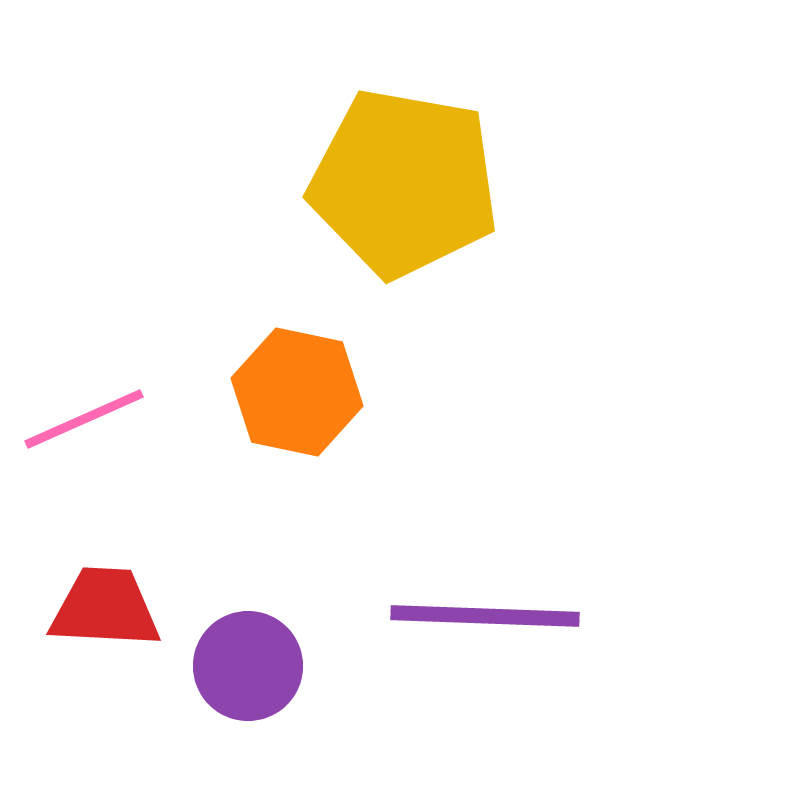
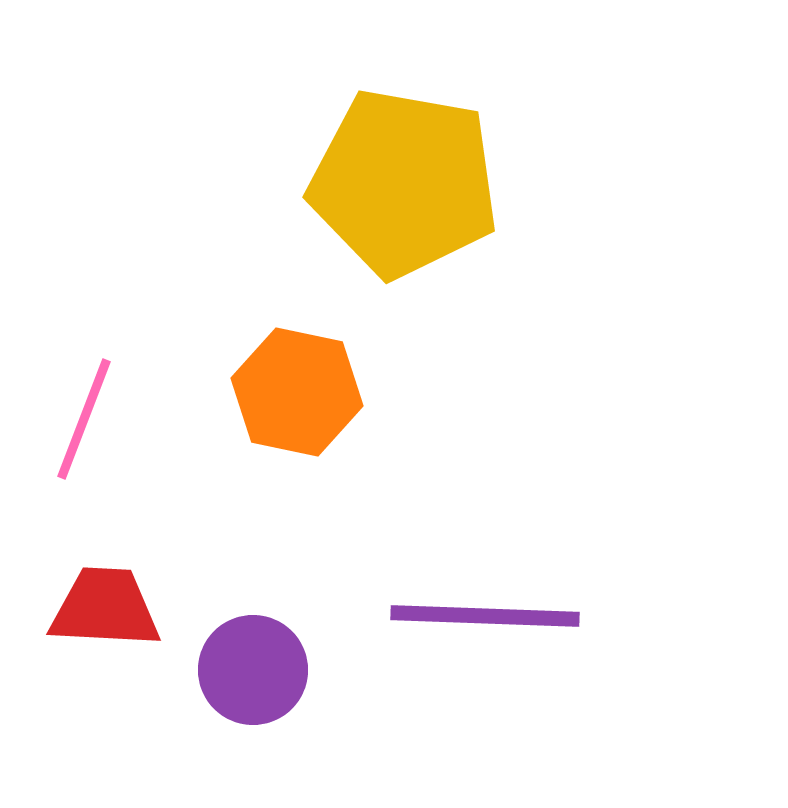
pink line: rotated 45 degrees counterclockwise
purple circle: moved 5 px right, 4 px down
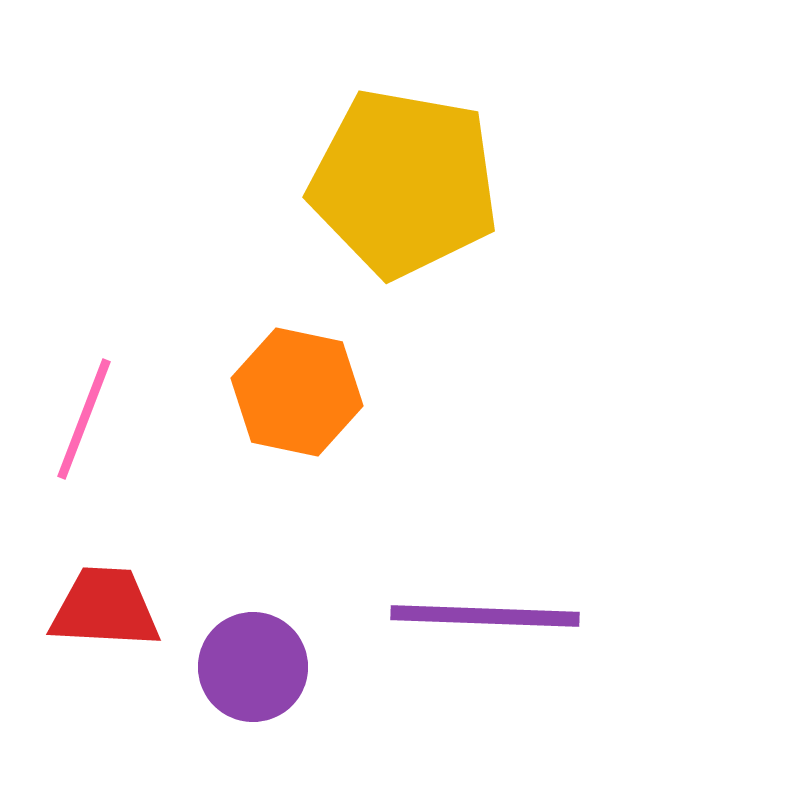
purple circle: moved 3 px up
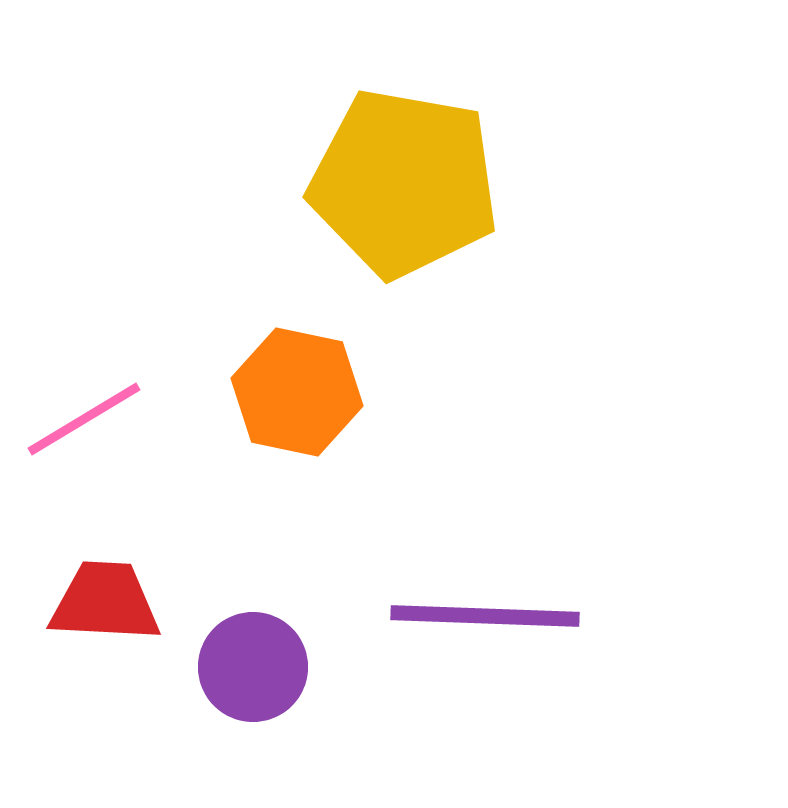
pink line: rotated 38 degrees clockwise
red trapezoid: moved 6 px up
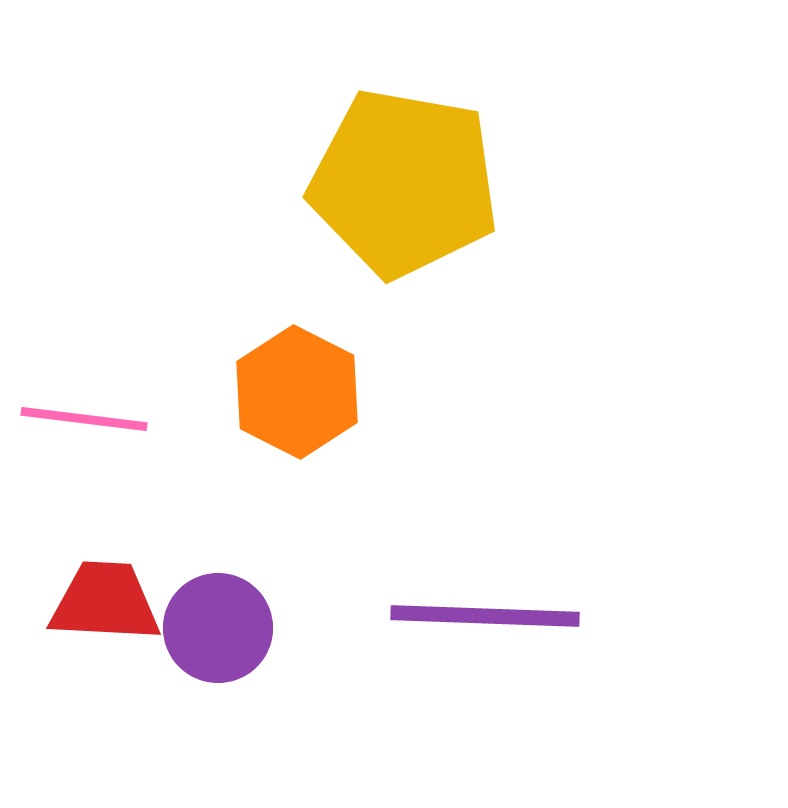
orange hexagon: rotated 15 degrees clockwise
pink line: rotated 38 degrees clockwise
purple circle: moved 35 px left, 39 px up
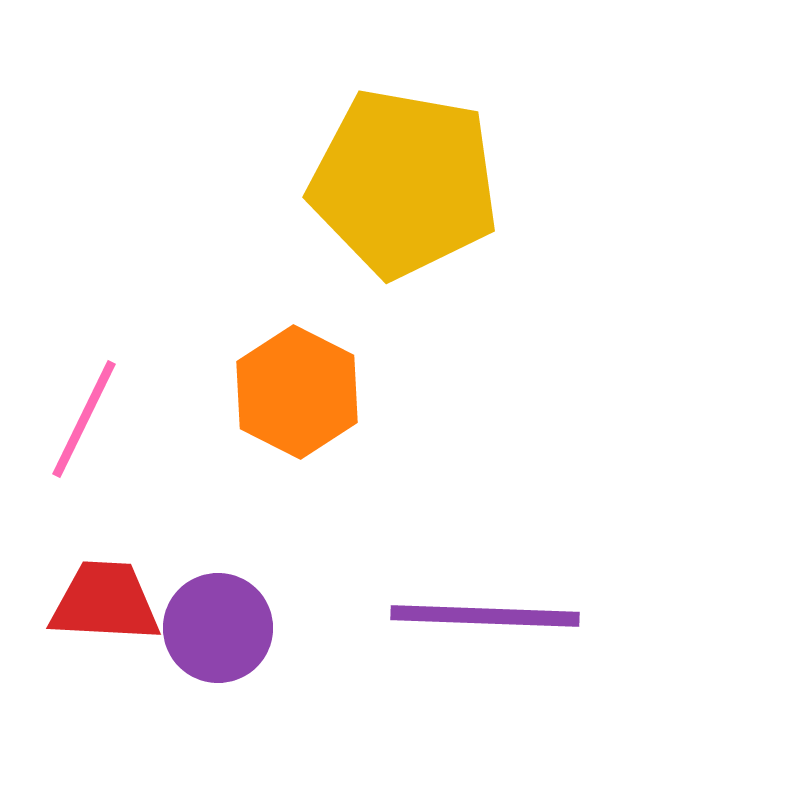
pink line: rotated 71 degrees counterclockwise
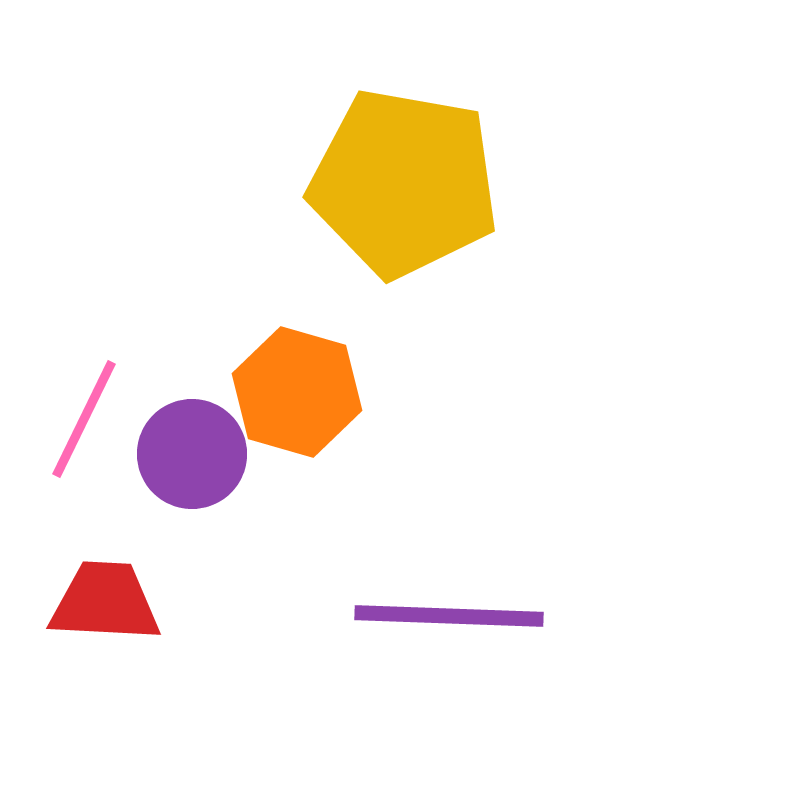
orange hexagon: rotated 11 degrees counterclockwise
purple line: moved 36 px left
purple circle: moved 26 px left, 174 px up
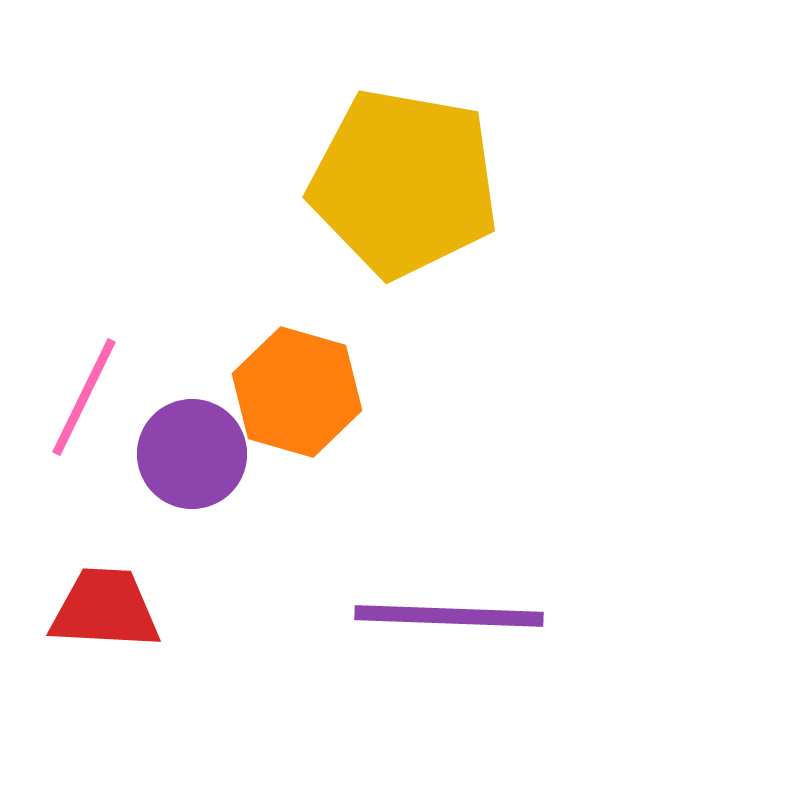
pink line: moved 22 px up
red trapezoid: moved 7 px down
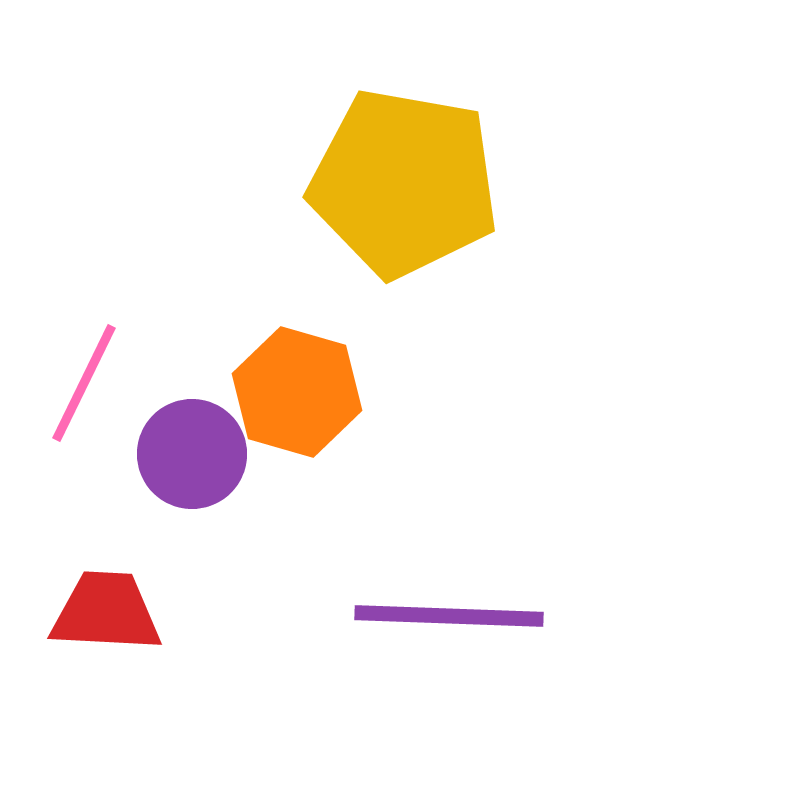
pink line: moved 14 px up
red trapezoid: moved 1 px right, 3 px down
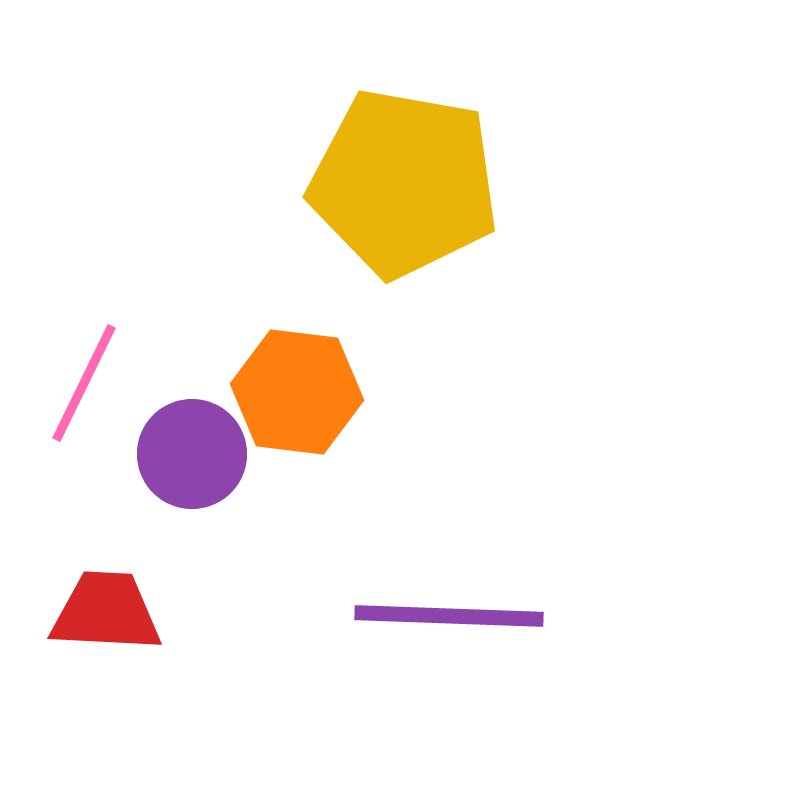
orange hexagon: rotated 9 degrees counterclockwise
